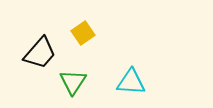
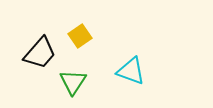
yellow square: moved 3 px left, 3 px down
cyan triangle: moved 11 px up; rotated 16 degrees clockwise
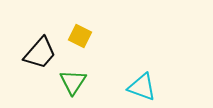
yellow square: rotated 30 degrees counterclockwise
cyan triangle: moved 11 px right, 16 px down
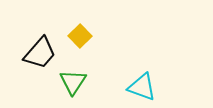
yellow square: rotated 20 degrees clockwise
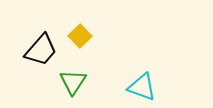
black trapezoid: moved 1 px right, 3 px up
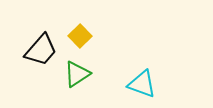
green triangle: moved 4 px right, 8 px up; rotated 24 degrees clockwise
cyan triangle: moved 3 px up
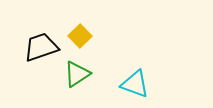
black trapezoid: moved 3 px up; rotated 150 degrees counterclockwise
cyan triangle: moved 7 px left
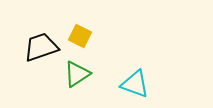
yellow square: rotated 20 degrees counterclockwise
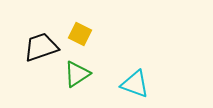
yellow square: moved 2 px up
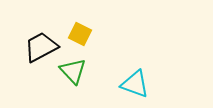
black trapezoid: rotated 9 degrees counterclockwise
green triangle: moved 4 px left, 3 px up; rotated 40 degrees counterclockwise
